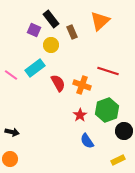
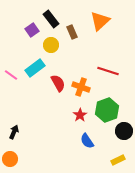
purple square: moved 2 px left; rotated 32 degrees clockwise
orange cross: moved 1 px left, 2 px down
black arrow: moved 2 px right; rotated 80 degrees counterclockwise
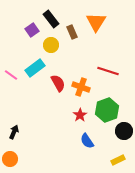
orange triangle: moved 4 px left, 1 px down; rotated 15 degrees counterclockwise
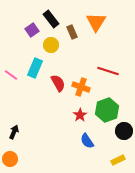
cyan rectangle: rotated 30 degrees counterclockwise
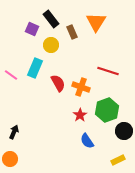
purple square: moved 1 px up; rotated 32 degrees counterclockwise
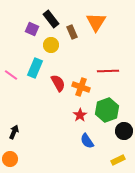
red line: rotated 20 degrees counterclockwise
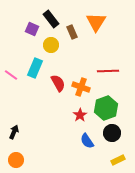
green hexagon: moved 1 px left, 2 px up
black circle: moved 12 px left, 2 px down
orange circle: moved 6 px right, 1 px down
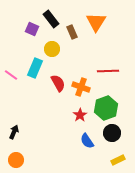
yellow circle: moved 1 px right, 4 px down
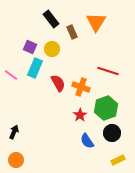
purple square: moved 2 px left, 18 px down
red line: rotated 20 degrees clockwise
